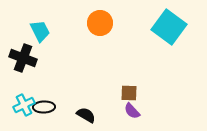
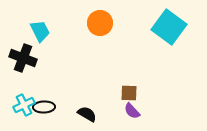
black semicircle: moved 1 px right, 1 px up
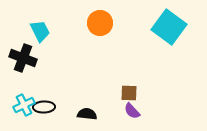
black semicircle: rotated 24 degrees counterclockwise
